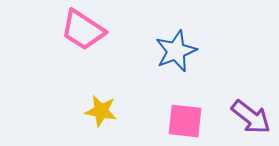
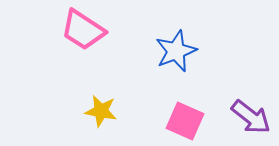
pink square: rotated 18 degrees clockwise
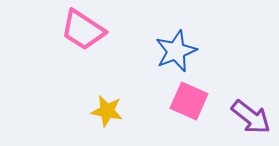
yellow star: moved 6 px right
pink square: moved 4 px right, 20 px up
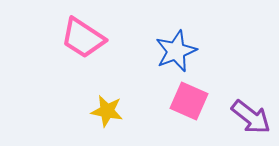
pink trapezoid: moved 8 px down
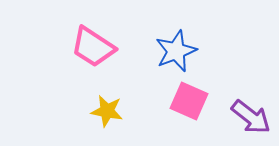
pink trapezoid: moved 10 px right, 9 px down
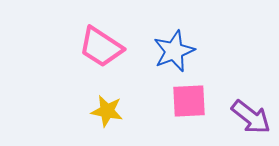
pink trapezoid: moved 8 px right
blue star: moved 2 px left
pink square: rotated 27 degrees counterclockwise
